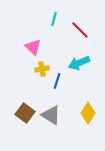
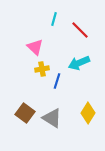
pink triangle: moved 2 px right
gray triangle: moved 1 px right, 3 px down
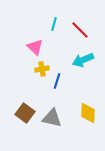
cyan line: moved 5 px down
cyan arrow: moved 4 px right, 3 px up
yellow diamond: rotated 30 degrees counterclockwise
gray triangle: rotated 20 degrees counterclockwise
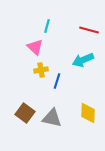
cyan line: moved 7 px left, 2 px down
red line: moved 9 px right; rotated 30 degrees counterclockwise
yellow cross: moved 1 px left, 1 px down
